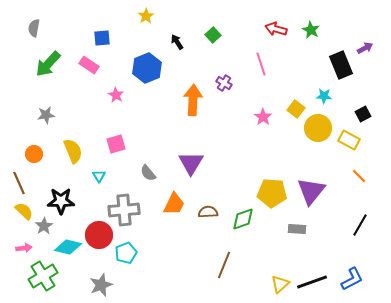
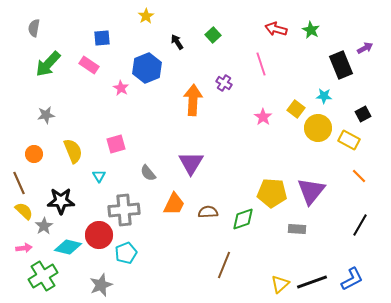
pink star at (116, 95): moved 5 px right, 7 px up
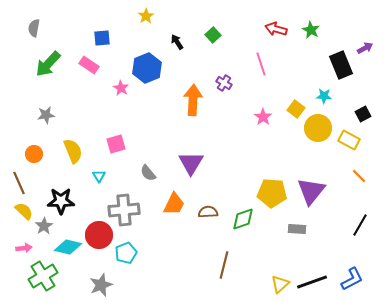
brown line at (224, 265): rotated 8 degrees counterclockwise
